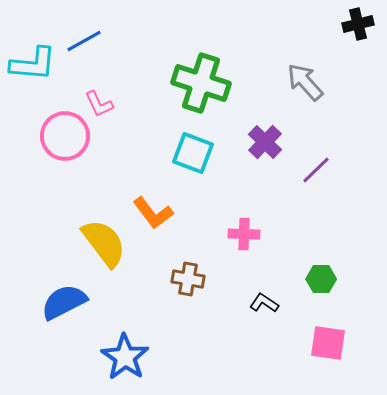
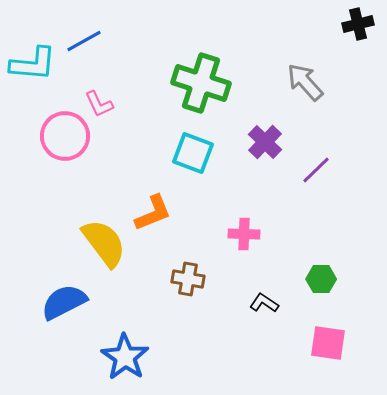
orange L-shape: rotated 75 degrees counterclockwise
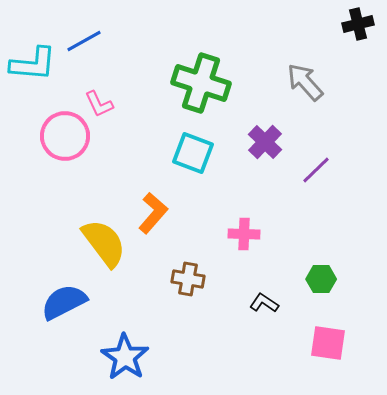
orange L-shape: rotated 27 degrees counterclockwise
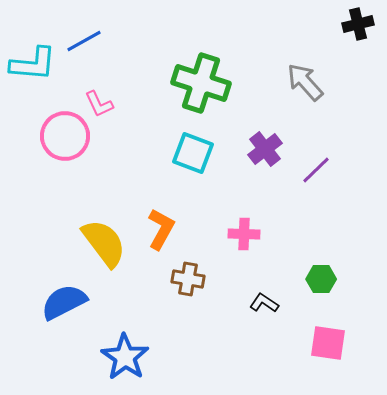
purple cross: moved 7 px down; rotated 8 degrees clockwise
orange L-shape: moved 8 px right, 16 px down; rotated 12 degrees counterclockwise
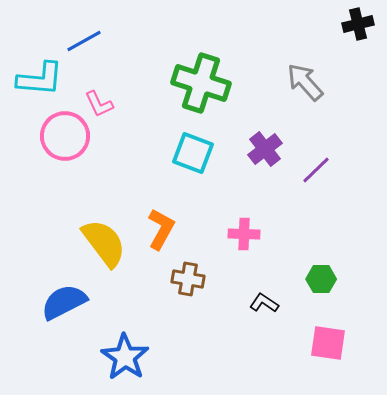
cyan L-shape: moved 7 px right, 15 px down
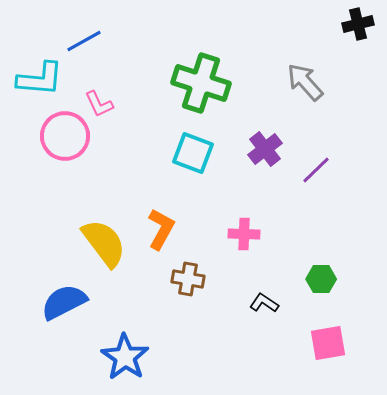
pink square: rotated 18 degrees counterclockwise
